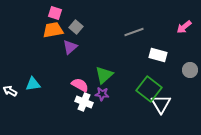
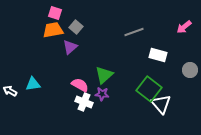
white triangle: rotated 10 degrees counterclockwise
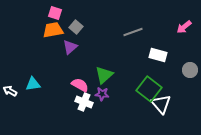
gray line: moved 1 px left
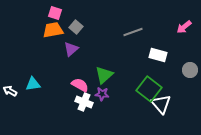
purple triangle: moved 1 px right, 2 px down
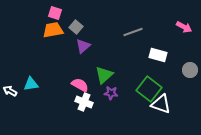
pink arrow: rotated 112 degrees counterclockwise
purple triangle: moved 12 px right, 3 px up
cyan triangle: moved 2 px left
purple star: moved 9 px right, 1 px up
white triangle: rotated 30 degrees counterclockwise
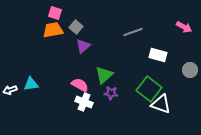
white arrow: moved 1 px up; rotated 48 degrees counterclockwise
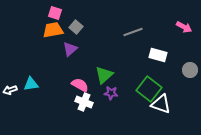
purple triangle: moved 13 px left, 3 px down
